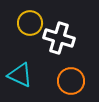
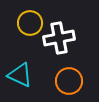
white cross: rotated 28 degrees counterclockwise
orange circle: moved 2 px left
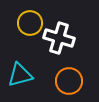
white cross: rotated 28 degrees clockwise
cyan triangle: rotated 40 degrees counterclockwise
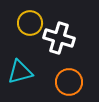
cyan triangle: moved 3 px up
orange circle: moved 1 px down
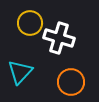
cyan triangle: rotated 32 degrees counterclockwise
orange circle: moved 2 px right
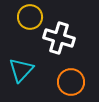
yellow circle: moved 6 px up
cyan triangle: moved 1 px right, 2 px up
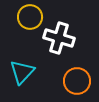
cyan triangle: moved 1 px right, 2 px down
orange circle: moved 6 px right, 1 px up
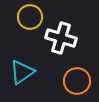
white cross: moved 2 px right
cyan triangle: rotated 12 degrees clockwise
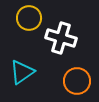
yellow circle: moved 1 px left, 1 px down
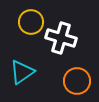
yellow circle: moved 2 px right, 4 px down
